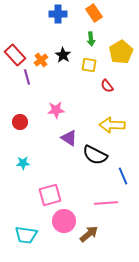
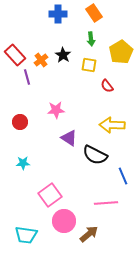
pink square: rotated 20 degrees counterclockwise
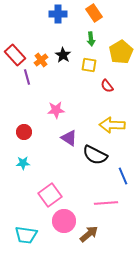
red circle: moved 4 px right, 10 px down
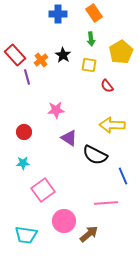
pink square: moved 7 px left, 5 px up
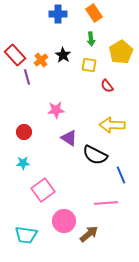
blue line: moved 2 px left, 1 px up
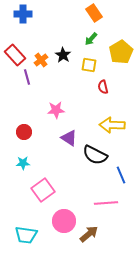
blue cross: moved 35 px left
green arrow: rotated 48 degrees clockwise
red semicircle: moved 4 px left, 1 px down; rotated 24 degrees clockwise
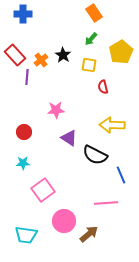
purple line: rotated 21 degrees clockwise
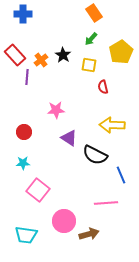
pink square: moved 5 px left; rotated 15 degrees counterclockwise
brown arrow: rotated 24 degrees clockwise
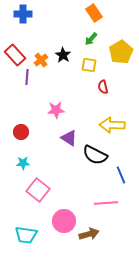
red circle: moved 3 px left
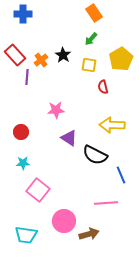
yellow pentagon: moved 7 px down
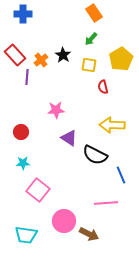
brown arrow: rotated 42 degrees clockwise
